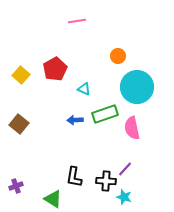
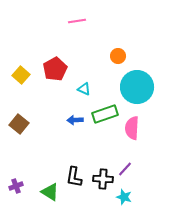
pink semicircle: rotated 15 degrees clockwise
black cross: moved 3 px left, 2 px up
green triangle: moved 3 px left, 7 px up
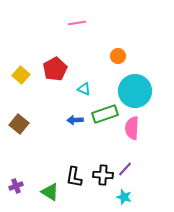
pink line: moved 2 px down
cyan circle: moved 2 px left, 4 px down
black cross: moved 4 px up
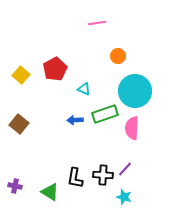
pink line: moved 20 px right
black L-shape: moved 1 px right, 1 px down
purple cross: moved 1 px left; rotated 32 degrees clockwise
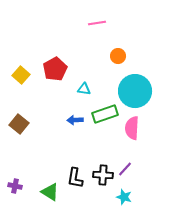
cyan triangle: rotated 16 degrees counterclockwise
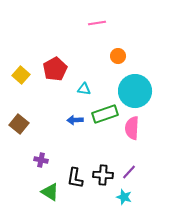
purple line: moved 4 px right, 3 px down
purple cross: moved 26 px right, 26 px up
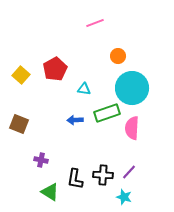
pink line: moved 2 px left; rotated 12 degrees counterclockwise
cyan circle: moved 3 px left, 3 px up
green rectangle: moved 2 px right, 1 px up
brown square: rotated 18 degrees counterclockwise
black L-shape: moved 1 px down
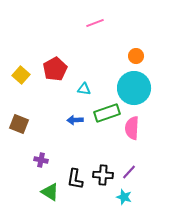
orange circle: moved 18 px right
cyan circle: moved 2 px right
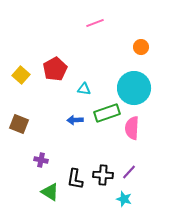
orange circle: moved 5 px right, 9 px up
cyan star: moved 2 px down
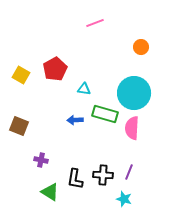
yellow square: rotated 12 degrees counterclockwise
cyan circle: moved 5 px down
green rectangle: moved 2 px left, 1 px down; rotated 35 degrees clockwise
brown square: moved 2 px down
purple line: rotated 21 degrees counterclockwise
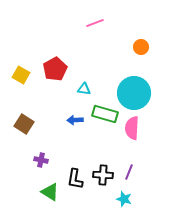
brown square: moved 5 px right, 2 px up; rotated 12 degrees clockwise
